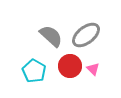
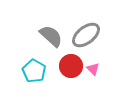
red circle: moved 1 px right
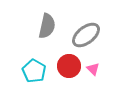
gray semicircle: moved 4 px left, 10 px up; rotated 60 degrees clockwise
red circle: moved 2 px left
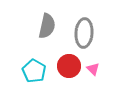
gray ellipse: moved 2 px left, 2 px up; rotated 48 degrees counterclockwise
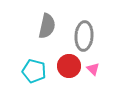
gray ellipse: moved 3 px down
cyan pentagon: rotated 15 degrees counterclockwise
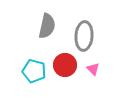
red circle: moved 4 px left, 1 px up
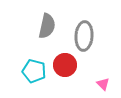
pink triangle: moved 10 px right, 15 px down
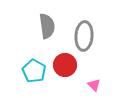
gray semicircle: rotated 20 degrees counterclockwise
cyan pentagon: rotated 15 degrees clockwise
pink triangle: moved 9 px left, 1 px down
